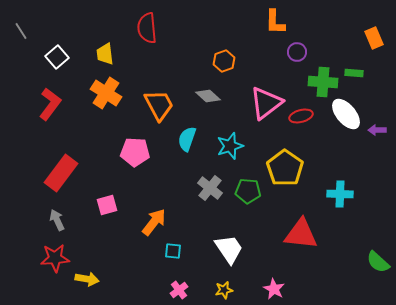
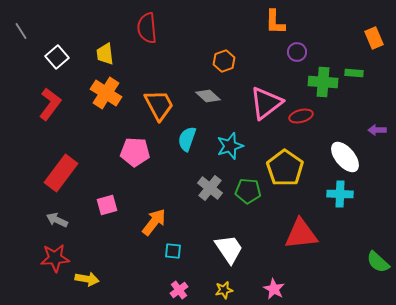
white ellipse: moved 1 px left, 43 px down
gray arrow: rotated 40 degrees counterclockwise
red triangle: rotated 12 degrees counterclockwise
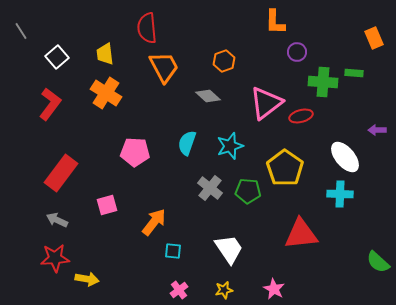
orange trapezoid: moved 5 px right, 38 px up
cyan semicircle: moved 4 px down
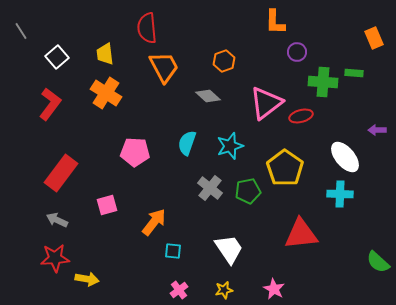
green pentagon: rotated 15 degrees counterclockwise
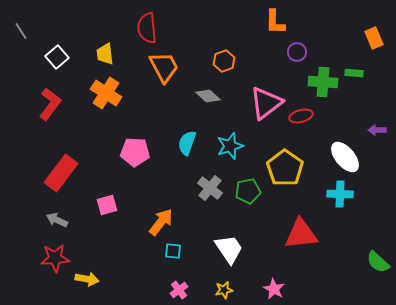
orange arrow: moved 7 px right
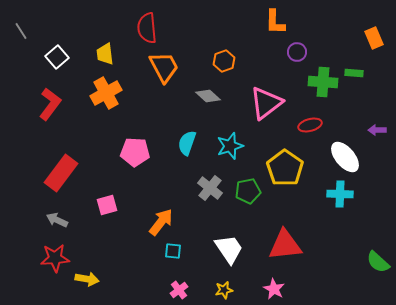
orange cross: rotated 28 degrees clockwise
red ellipse: moved 9 px right, 9 px down
red triangle: moved 16 px left, 11 px down
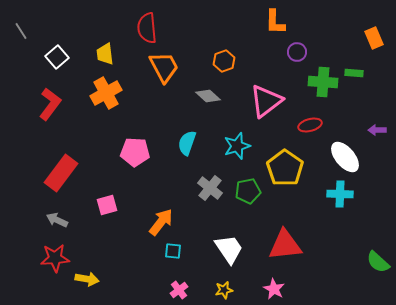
pink triangle: moved 2 px up
cyan star: moved 7 px right
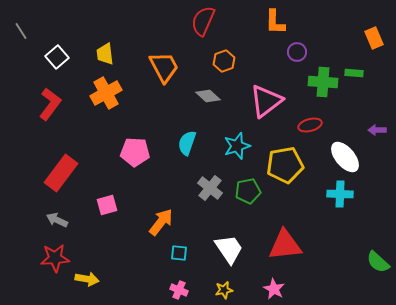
red semicircle: moved 56 px right, 7 px up; rotated 28 degrees clockwise
yellow pentagon: moved 3 px up; rotated 27 degrees clockwise
cyan square: moved 6 px right, 2 px down
pink cross: rotated 30 degrees counterclockwise
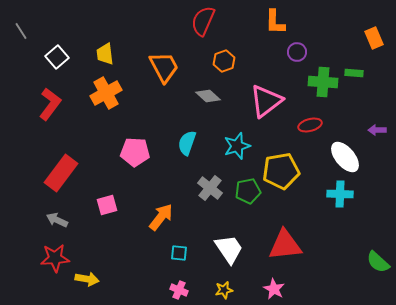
yellow pentagon: moved 4 px left, 6 px down
orange arrow: moved 5 px up
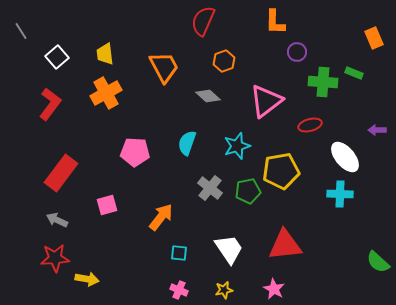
green rectangle: rotated 18 degrees clockwise
